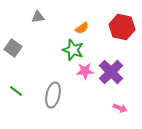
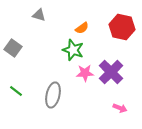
gray triangle: moved 1 px right, 2 px up; rotated 24 degrees clockwise
pink star: moved 2 px down
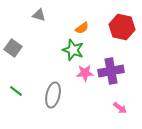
purple cross: moved 1 px up; rotated 35 degrees clockwise
pink arrow: rotated 16 degrees clockwise
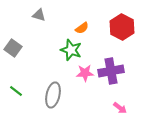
red hexagon: rotated 15 degrees clockwise
green star: moved 2 px left
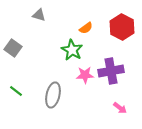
orange semicircle: moved 4 px right
green star: moved 1 px right; rotated 10 degrees clockwise
pink star: moved 2 px down
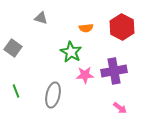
gray triangle: moved 2 px right, 3 px down
orange semicircle: rotated 32 degrees clockwise
green star: moved 1 px left, 2 px down
purple cross: moved 3 px right
green line: rotated 32 degrees clockwise
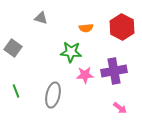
green star: rotated 25 degrees counterclockwise
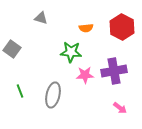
gray square: moved 1 px left, 1 px down
green line: moved 4 px right
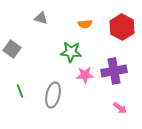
orange semicircle: moved 1 px left, 4 px up
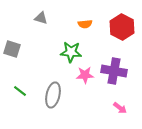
gray square: rotated 18 degrees counterclockwise
purple cross: rotated 20 degrees clockwise
green line: rotated 32 degrees counterclockwise
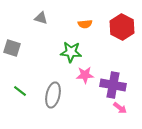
gray square: moved 1 px up
purple cross: moved 1 px left, 14 px down
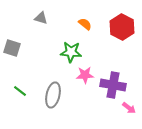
orange semicircle: rotated 136 degrees counterclockwise
pink arrow: moved 9 px right
